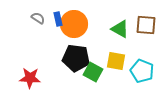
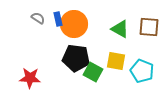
brown square: moved 3 px right, 2 px down
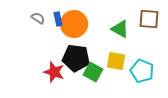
brown square: moved 8 px up
red star: moved 24 px right, 6 px up; rotated 15 degrees clockwise
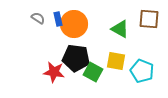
red star: rotated 10 degrees counterclockwise
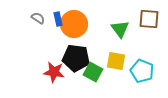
green triangle: rotated 24 degrees clockwise
